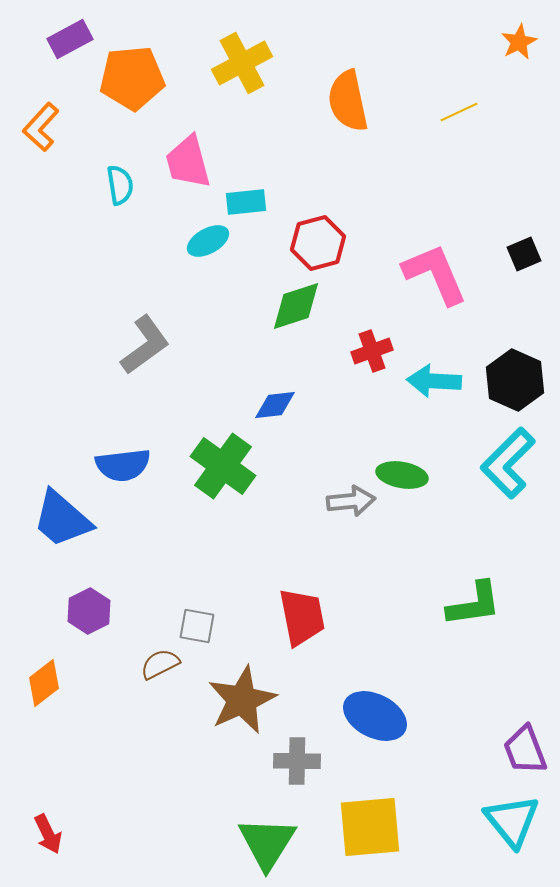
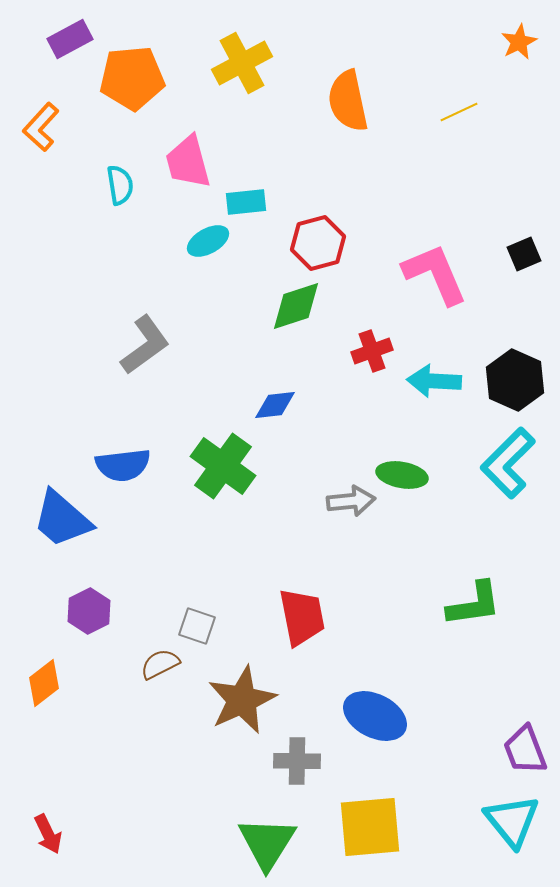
gray square: rotated 9 degrees clockwise
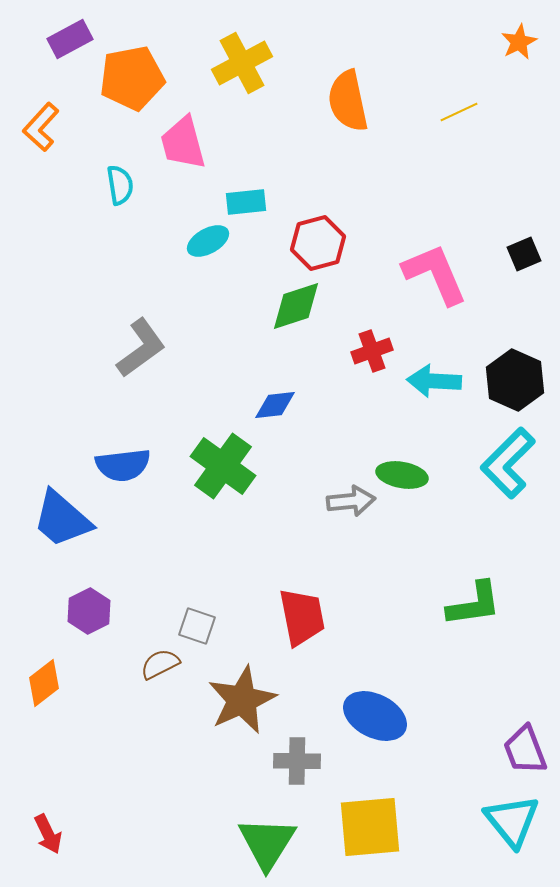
orange pentagon: rotated 6 degrees counterclockwise
pink trapezoid: moved 5 px left, 19 px up
gray L-shape: moved 4 px left, 3 px down
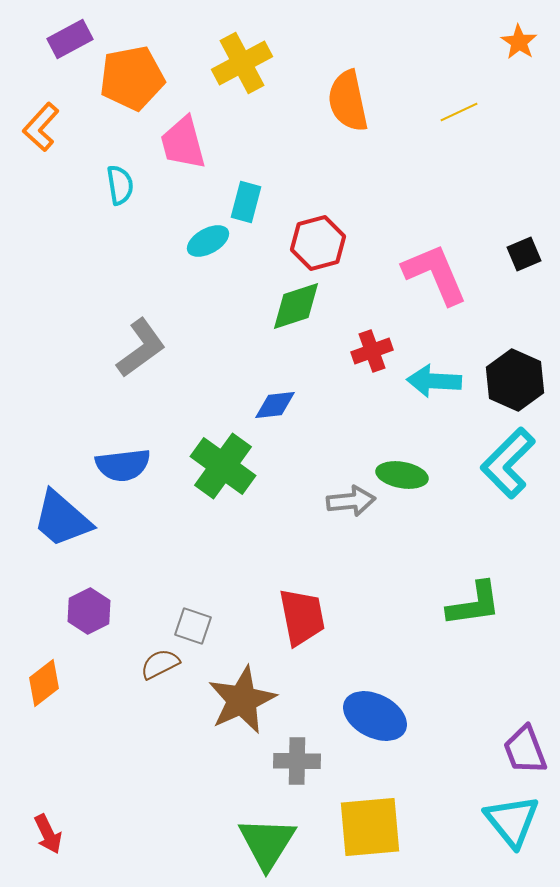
orange star: rotated 12 degrees counterclockwise
cyan rectangle: rotated 69 degrees counterclockwise
gray square: moved 4 px left
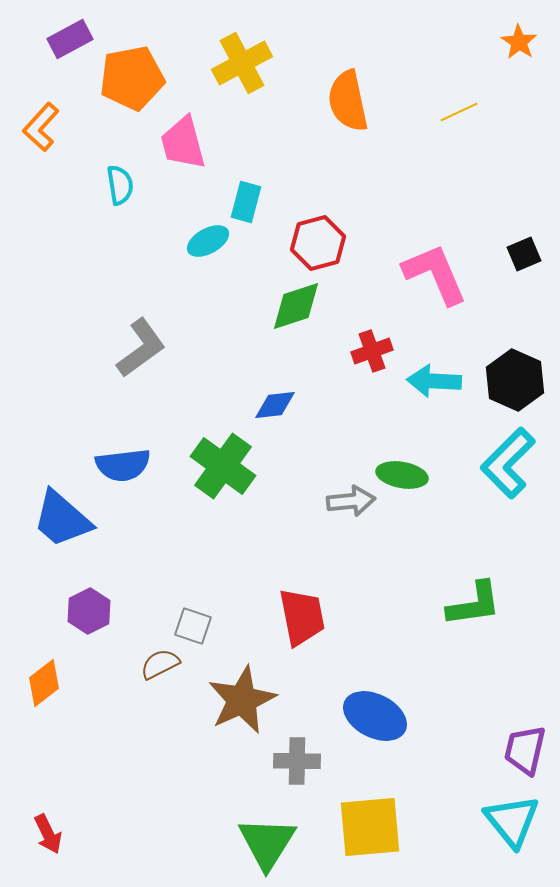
purple trapezoid: rotated 34 degrees clockwise
